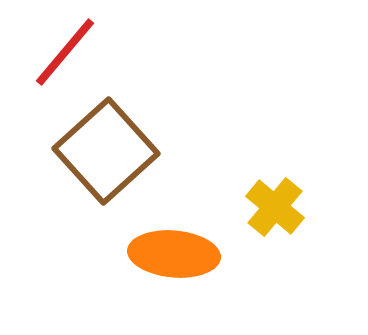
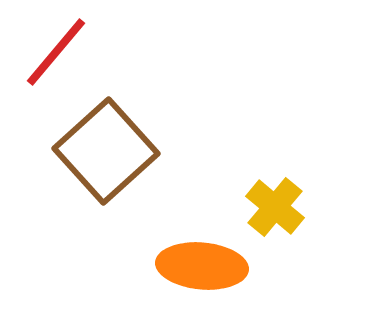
red line: moved 9 px left
orange ellipse: moved 28 px right, 12 px down
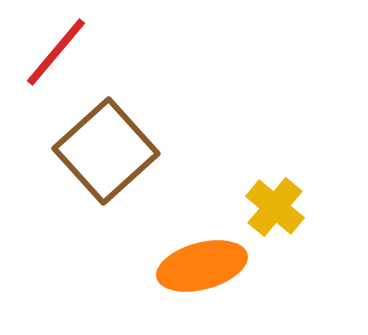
orange ellipse: rotated 20 degrees counterclockwise
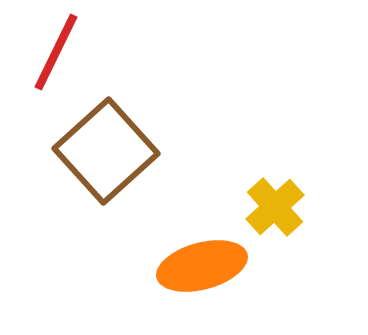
red line: rotated 14 degrees counterclockwise
yellow cross: rotated 8 degrees clockwise
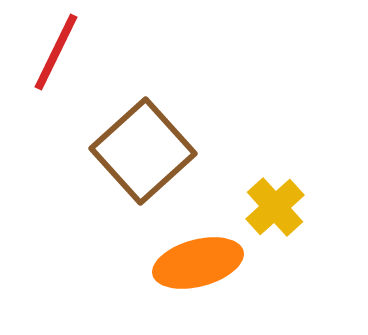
brown square: moved 37 px right
orange ellipse: moved 4 px left, 3 px up
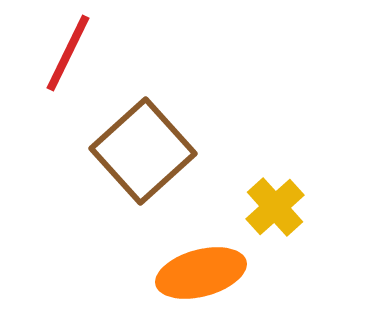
red line: moved 12 px right, 1 px down
orange ellipse: moved 3 px right, 10 px down
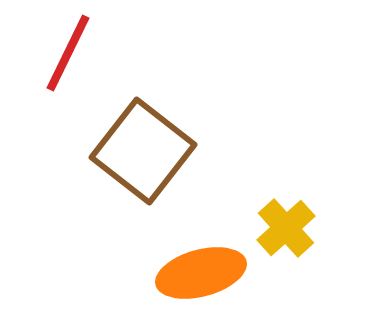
brown square: rotated 10 degrees counterclockwise
yellow cross: moved 11 px right, 21 px down
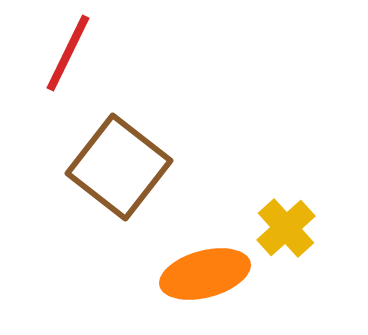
brown square: moved 24 px left, 16 px down
orange ellipse: moved 4 px right, 1 px down
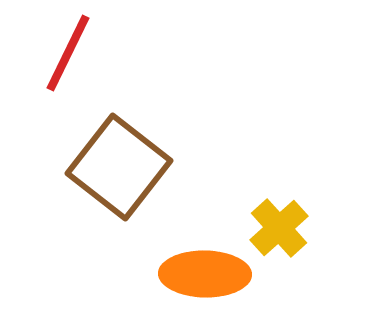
yellow cross: moved 7 px left
orange ellipse: rotated 16 degrees clockwise
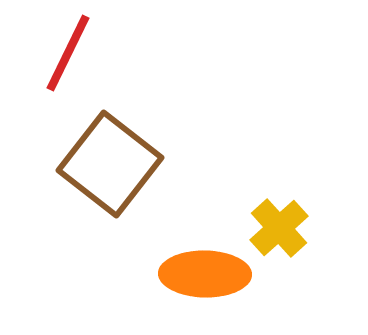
brown square: moved 9 px left, 3 px up
